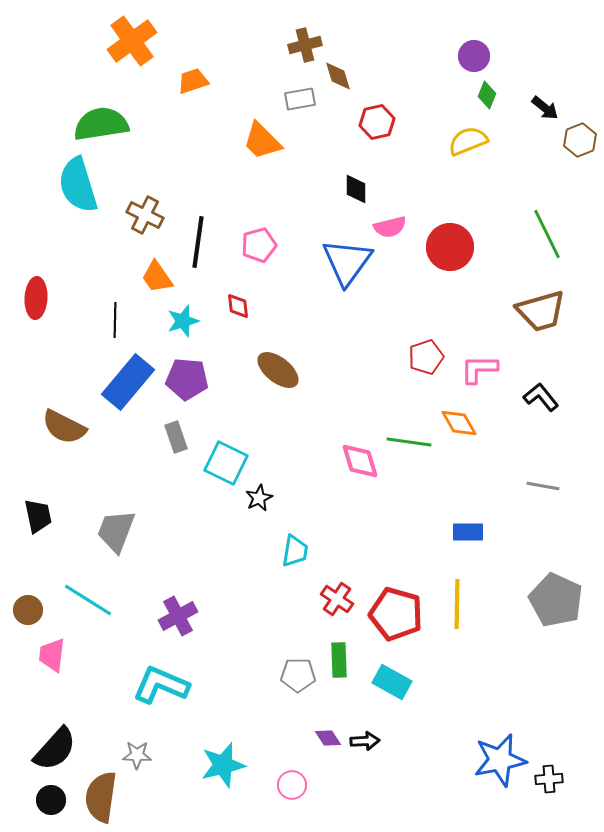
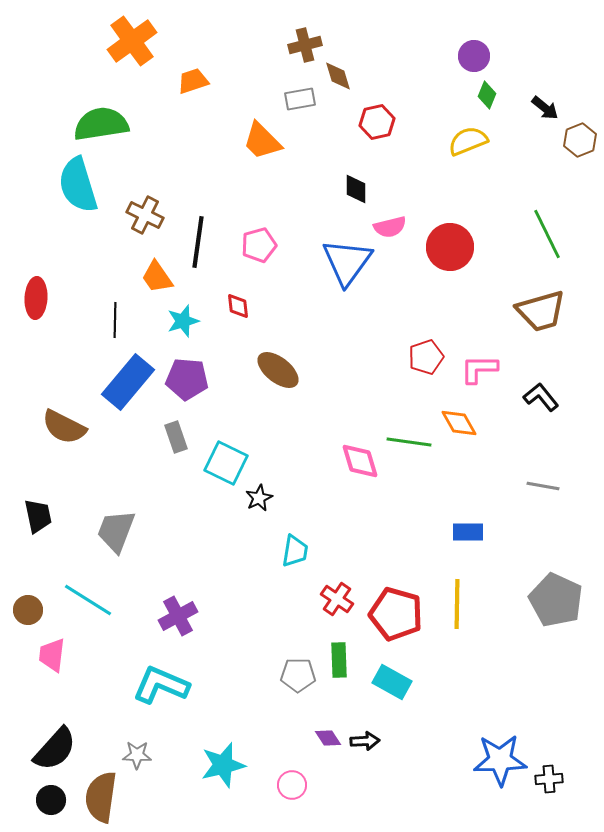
blue star at (500, 760): rotated 10 degrees clockwise
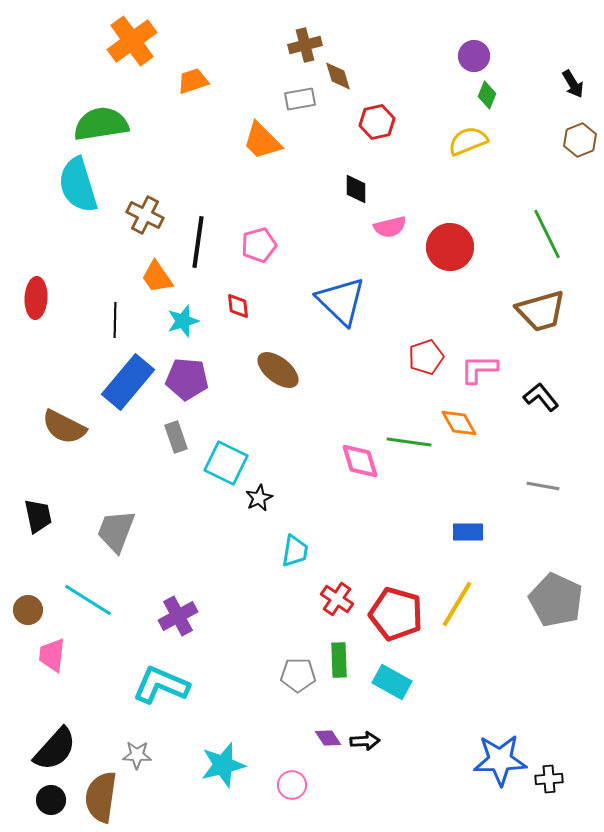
black arrow at (545, 108): moved 28 px right, 24 px up; rotated 20 degrees clockwise
blue triangle at (347, 262): moved 6 px left, 39 px down; rotated 22 degrees counterclockwise
yellow line at (457, 604): rotated 30 degrees clockwise
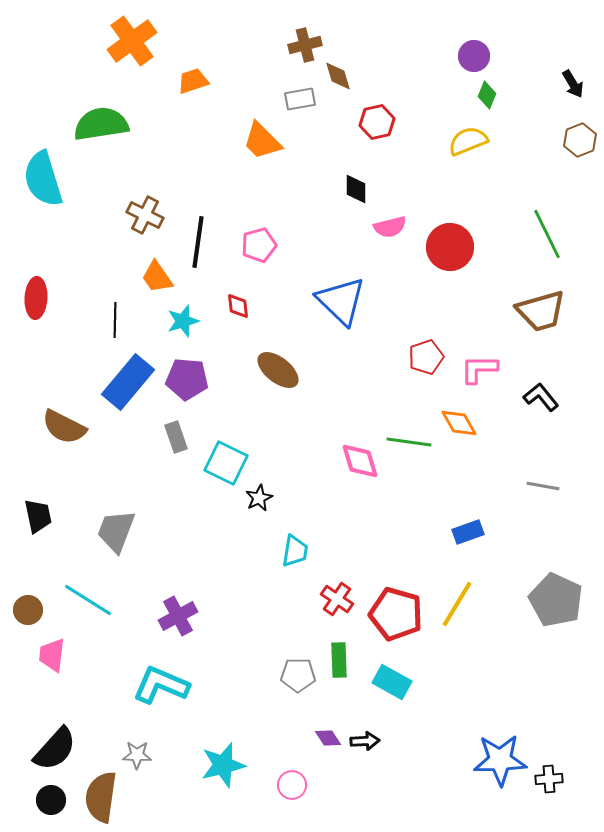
cyan semicircle at (78, 185): moved 35 px left, 6 px up
blue rectangle at (468, 532): rotated 20 degrees counterclockwise
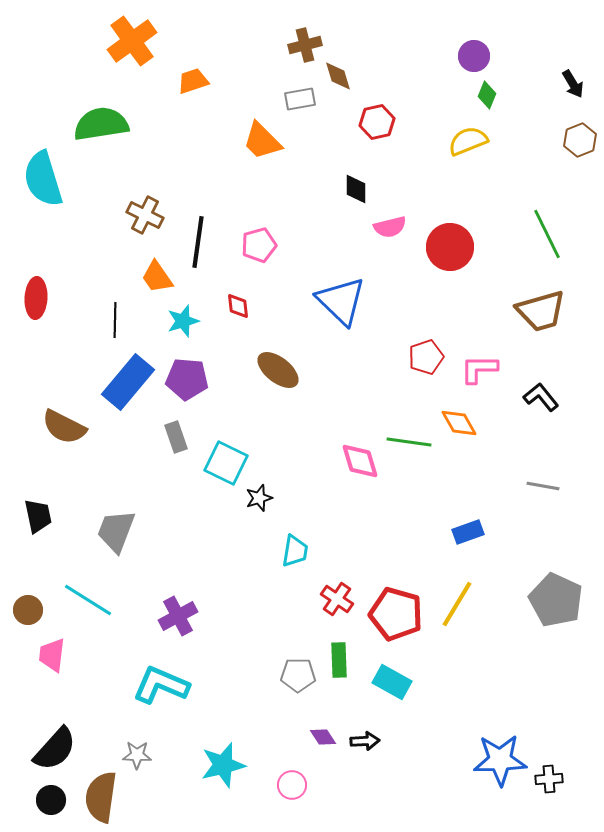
black star at (259, 498): rotated 8 degrees clockwise
purple diamond at (328, 738): moved 5 px left, 1 px up
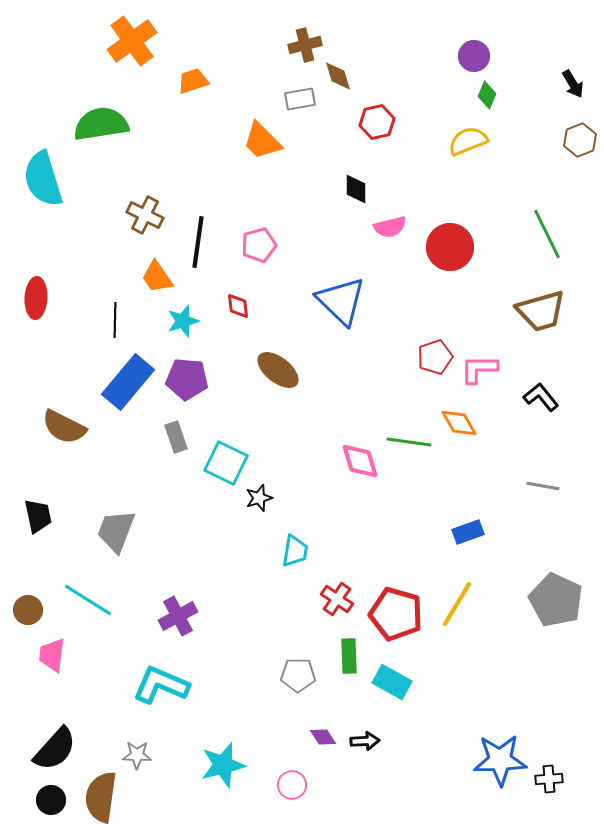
red pentagon at (426, 357): moved 9 px right
green rectangle at (339, 660): moved 10 px right, 4 px up
